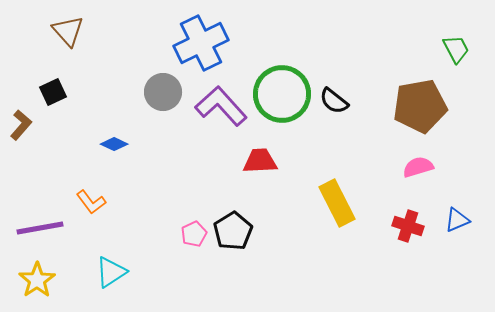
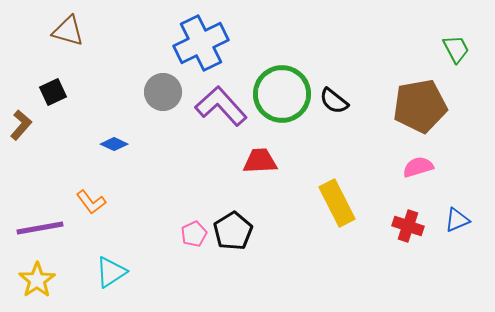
brown triangle: rotated 32 degrees counterclockwise
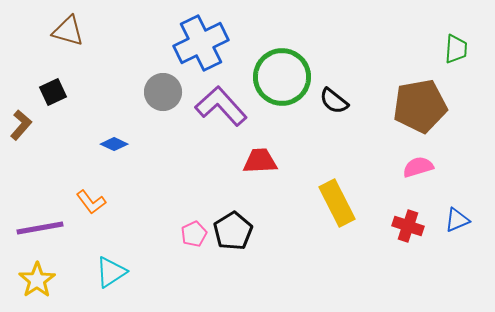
green trapezoid: rotated 32 degrees clockwise
green circle: moved 17 px up
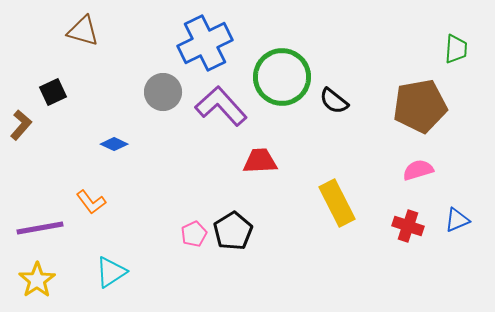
brown triangle: moved 15 px right
blue cross: moved 4 px right
pink semicircle: moved 3 px down
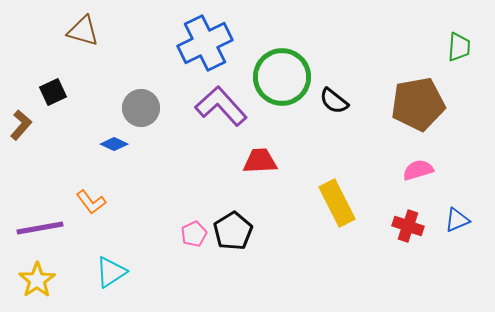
green trapezoid: moved 3 px right, 2 px up
gray circle: moved 22 px left, 16 px down
brown pentagon: moved 2 px left, 2 px up
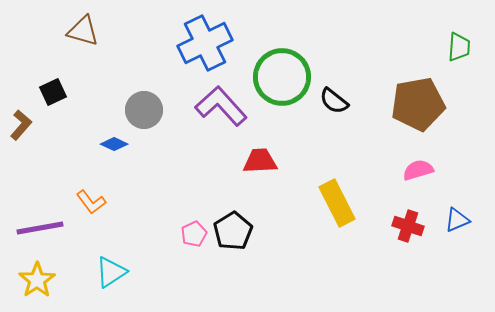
gray circle: moved 3 px right, 2 px down
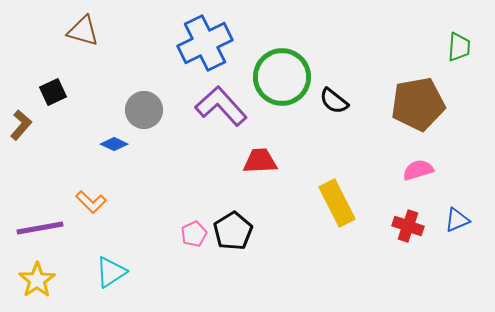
orange L-shape: rotated 8 degrees counterclockwise
